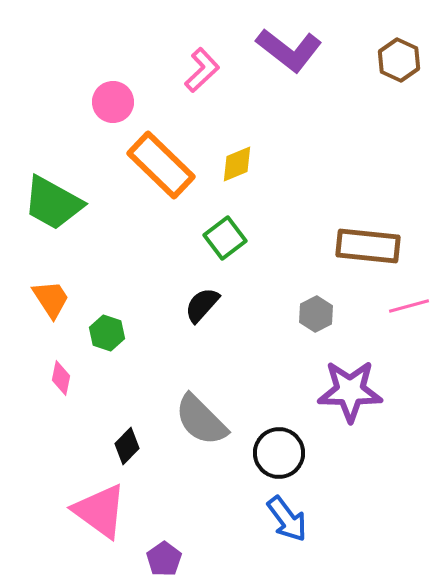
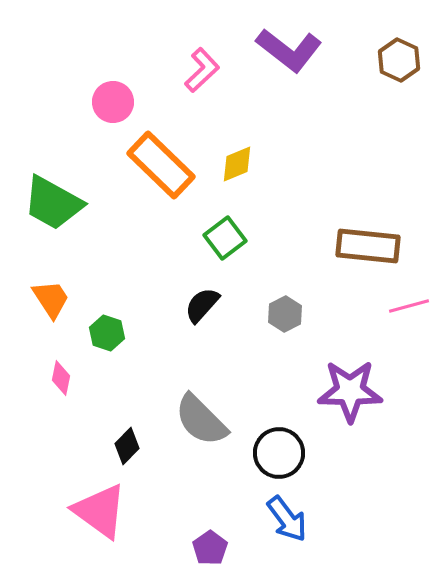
gray hexagon: moved 31 px left
purple pentagon: moved 46 px right, 11 px up
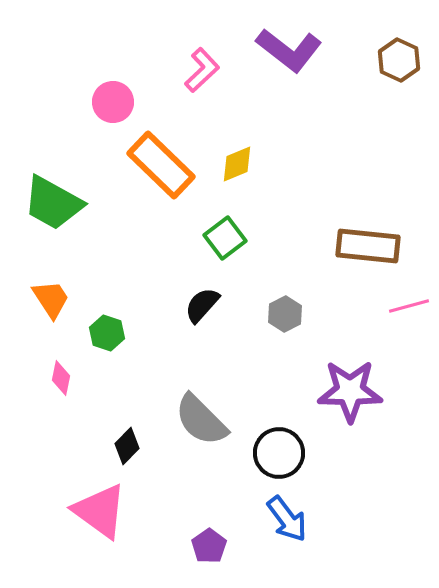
purple pentagon: moved 1 px left, 2 px up
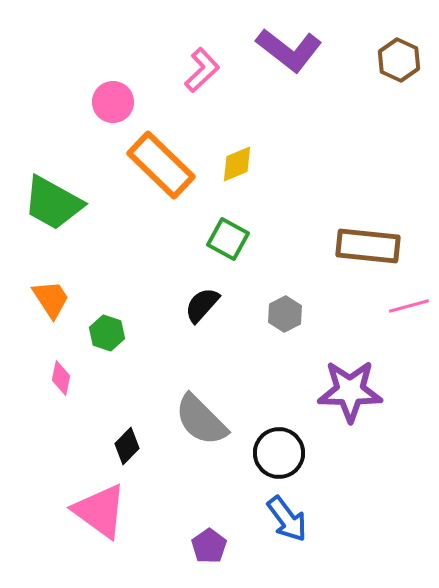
green square: moved 3 px right, 1 px down; rotated 24 degrees counterclockwise
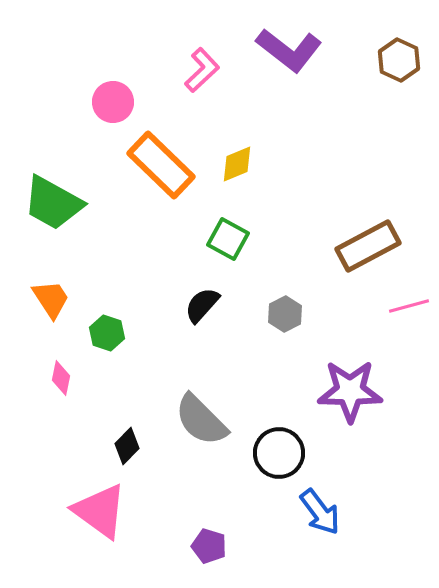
brown rectangle: rotated 34 degrees counterclockwise
blue arrow: moved 33 px right, 7 px up
purple pentagon: rotated 20 degrees counterclockwise
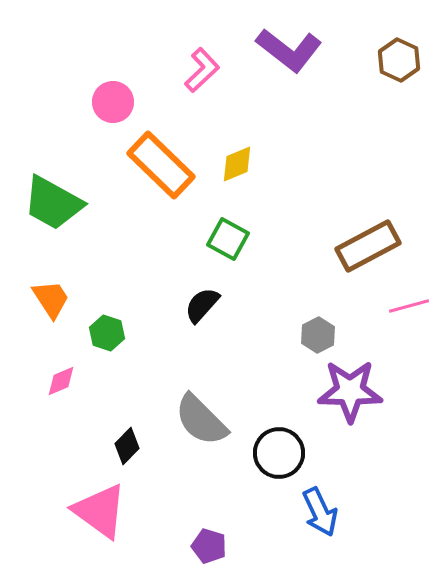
gray hexagon: moved 33 px right, 21 px down
pink diamond: moved 3 px down; rotated 56 degrees clockwise
blue arrow: rotated 12 degrees clockwise
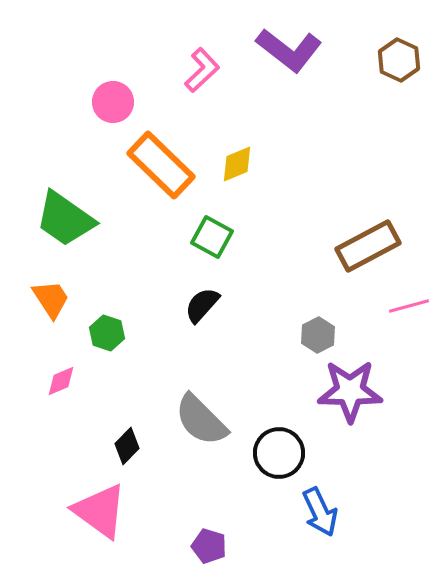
green trapezoid: moved 12 px right, 16 px down; rotated 6 degrees clockwise
green square: moved 16 px left, 2 px up
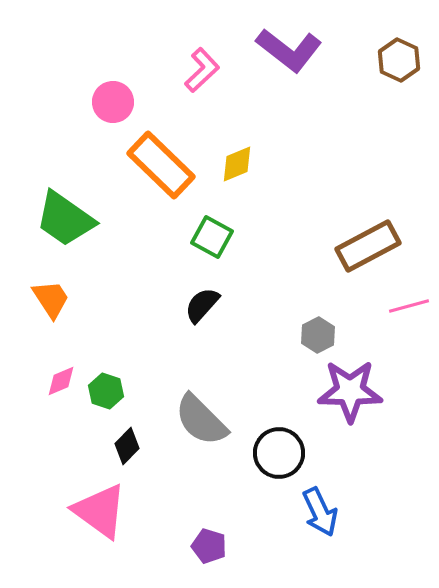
green hexagon: moved 1 px left, 58 px down
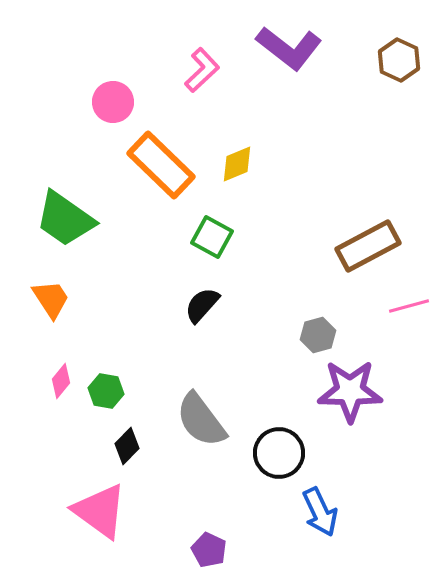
purple L-shape: moved 2 px up
gray hexagon: rotated 12 degrees clockwise
pink diamond: rotated 28 degrees counterclockwise
green hexagon: rotated 8 degrees counterclockwise
gray semicircle: rotated 8 degrees clockwise
purple pentagon: moved 4 px down; rotated 8 degrees clockwise
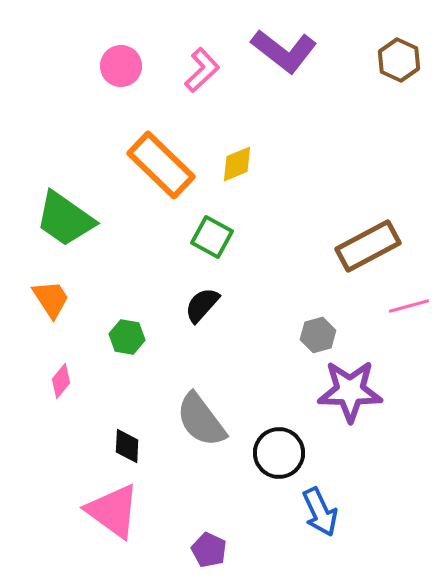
purple L-shape: moved 5 px left, 3 px down
pink circle: moved 8 px right, 36 px up
green hexagon: moved 21 px right, 54 px up
black diamond: rotated 42 degrees counterclockwise
pink triangle: moved 13 px right
